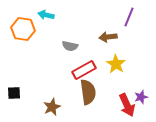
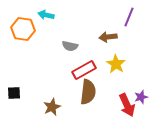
brown semicircle: rotated 15 degrees clockwise
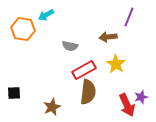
cyan arrow: rotated 42 degrees counterclockwise
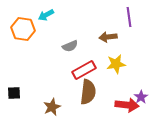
purple line: rotated 30 degrees counterclockwise
gray semicircle: rotated 35 degrees counterclockwise
yellow star: rotated 30 degrees clockwise
purple star: rotated 16 degrees counterclockwise
red arrow: rotated 60 degrees counterclockwise
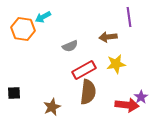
cyan arrow: moved 3 px left, 2 px down
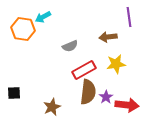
purple star: moved 35 px left
